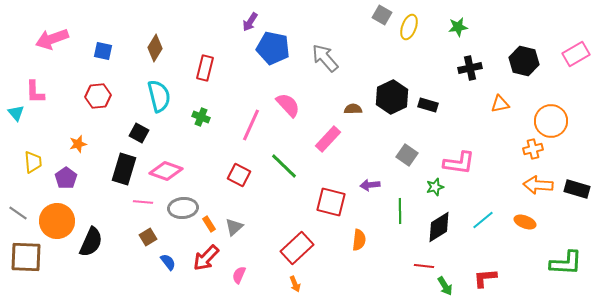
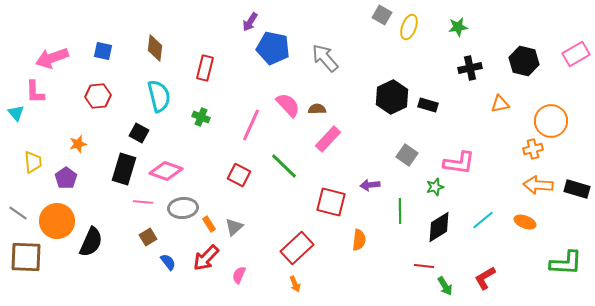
pink arrow at (52, 39): moved 19 px down
brown diamond at (155, 48): rotated 24 degrees counterclockwise
brown semicircle at (353, 109): moved 36 px left
red L-shape at (485, 278): rotated 25 degrees counterclockwise
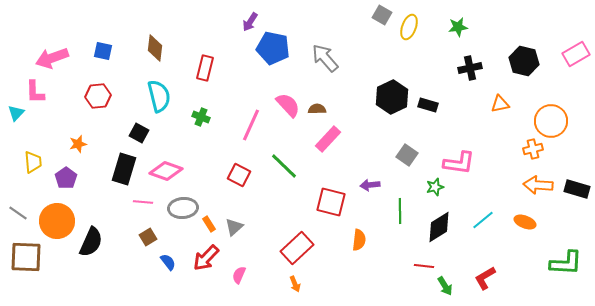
cyan triangle at (16, 113): rotated 24 degrees clockwise
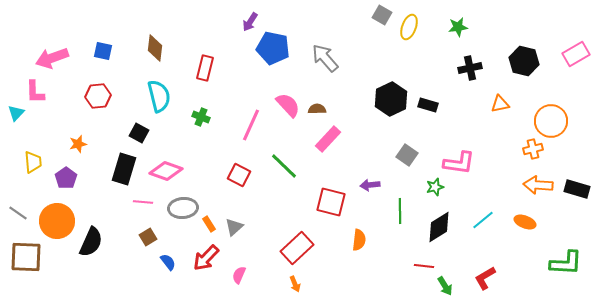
black hexagon at (392, 97): moved 1 px left, 2 px down
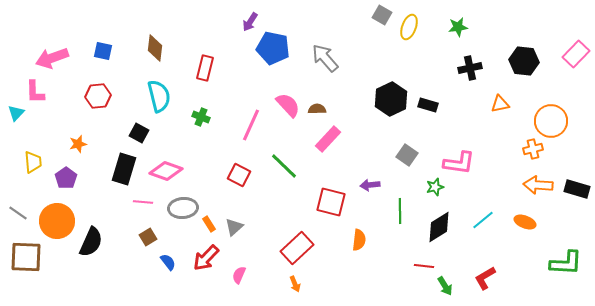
pink rectangle at (576, 54): rotated 16 degrees counterclockwise
black hexagon at (524, 61): rotated 8 degrees counterclockwise
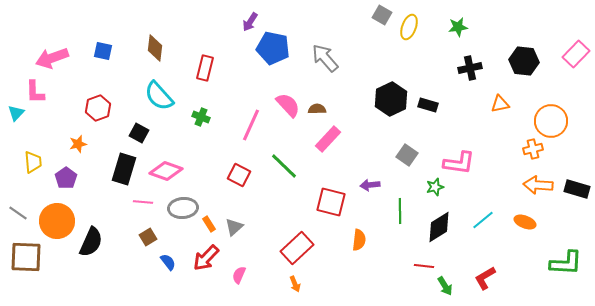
red hexagon at (98, 96): moved 12 px down; rotated 15 degrees counterclockwise
cyan semicircle at (159, 96): rotated 152 degrees clockwise
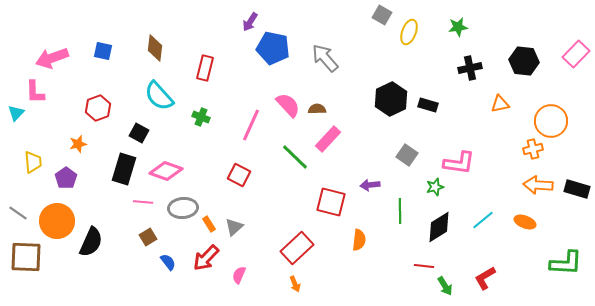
yellow ellipse at (409, 27): moved 5 px down
green line at (284, 166): moved 11 px right, 9 px up
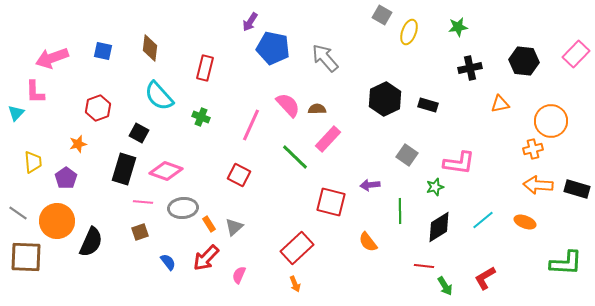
brown diamond at (155, 48): moved 5 px left
black hexagon at (391, 99): moved 6 px left
brown square at (148, 237): moved 8 px left, 5 px up; rotated 12 degrees clockwise
orange semicircle at (359, 240): moved 9 px right, 2 px down; rotated 135 degrees clockwise
